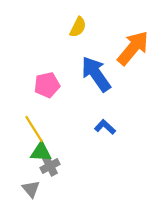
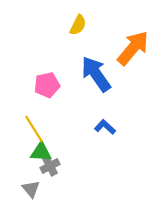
yellow semicircle: moved 2 px up
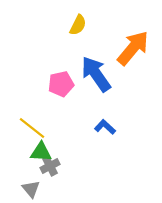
pink pentagon: moved 14 px right, 1 px up
yellow line: moved 2 px left, 1 px up; rotated 20 degrees counterclockwise
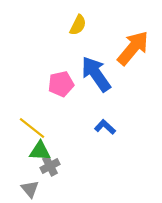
green triangle: moved 1 px left, 1 px up
gray triangle: moved 1 px left
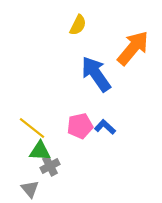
pink pentagon: moved 19 px right, 42 px down
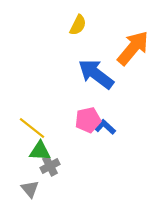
blue arrow: rotated 18 degrees counterclockwise
pink pentagon: moved 8 px right, 6 px up
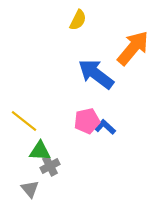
yellow semicircle: moved 5 px up
pink pentagon: moved 1 px left, 1 px down
yellow line: moved 8 px left, 7 px up
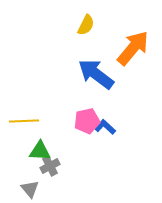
yellow semicircle: moved 8 px right, 5 px down
yellow line: rotated 40 degrees counterclockwise
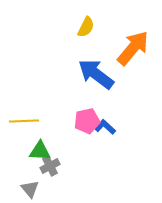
yellow semicircle: moved 2 px down
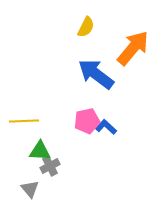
blue L-shape: moved 1 px right
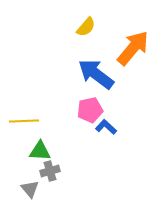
yellow semicircle: rotated 15 degrees clockwise
pink pentagon: moved 3 px right, 11 px up
gray cross: moved 5 px down; rotated 12 degrees clockwise
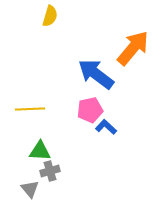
yellow semicircle: moved 36 px left, 11 px up; rotated 25 degrees counterclockwise
yellow line: moved 6 px right, 12 px up
